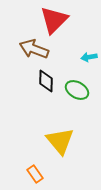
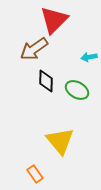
brown arrow: rotated 56 degrees counterclockwise
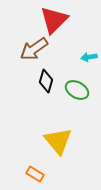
black diamond: rotated 15 degrees clockwise
yellow triangle: moved 2 px left
orange rectangle: rotated 24 degrees counterclockwise
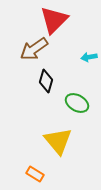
green ellipse: moved 13 px down
